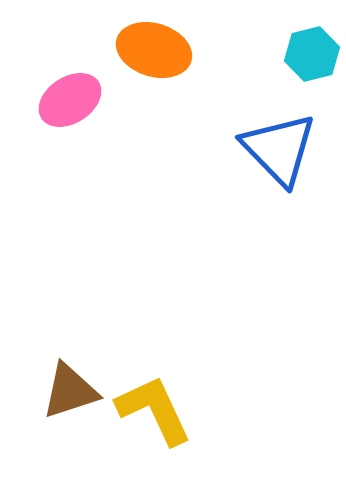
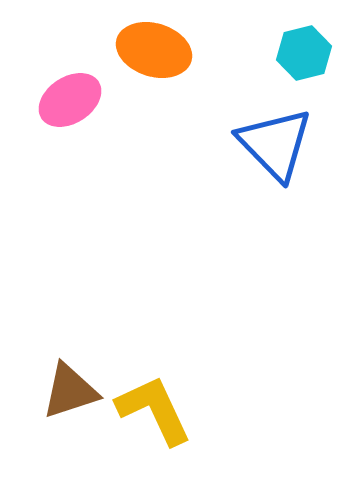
cyan hexagon: moved 8 px left, 1 px up
blue triangle: moved 4 px left, 5 px up
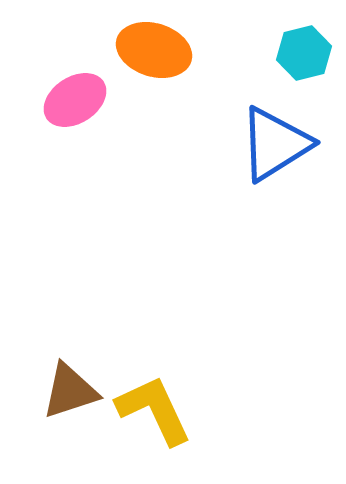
pink ellipse: moved 5 px right
blue triangle: rotated 42 degrees clockwise
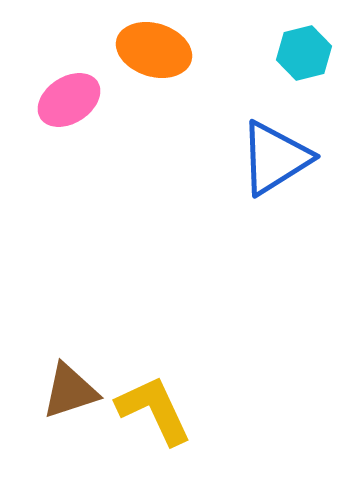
pink ellipse: moved 6 px left
blue triangle: moved 14 px down
